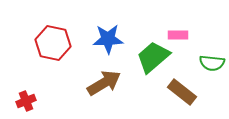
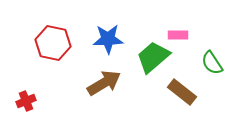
green semicircle: rotated 50 degrees clockwise
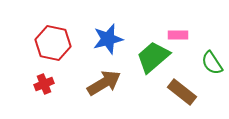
blue star: rotated 12 degrees counterclockwise
red cross: moved 18 px right, 17 px up
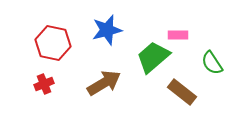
blue star: moved 1 px left, 9 px up
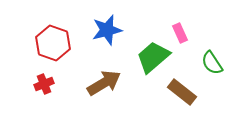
pink rectangle: moved 2 px right, 2 px up; rotated 66 degrees clockwise
red hexagon: rotated 8 degrees clockwise
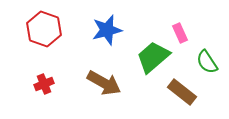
red hexagon: moved 9 px left, 14 px up
green semicircle: moved 5 px left, 1 px up
brown arrow: rotated 60 degrees clockwise
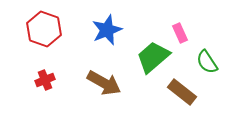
blue star: rotated 8 degrees counterclockwise
red cross: moved 1 px right, 4 px up
